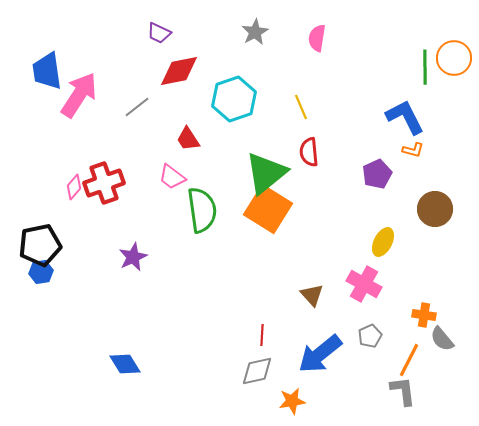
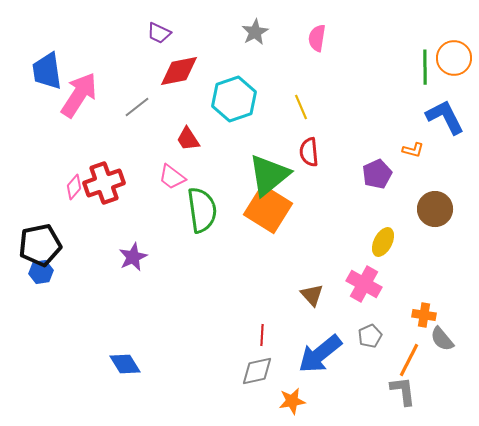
blue L-shape: moved 40 px right
green triangle: moved 3 px right, 2 px down
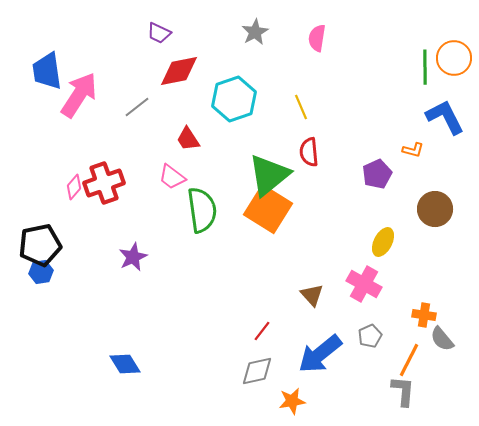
red line: moved 4 px up; rotated 35 degrees clockwise
gray L-shape: rotated 12 degrees clockwise
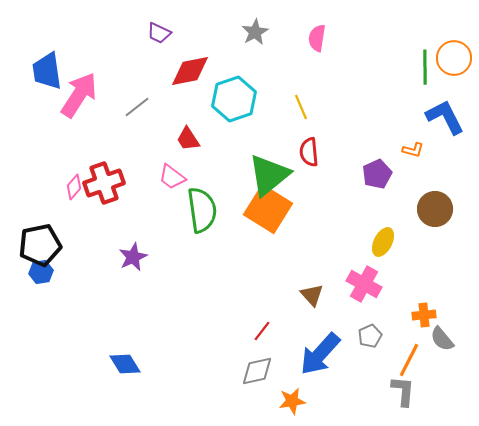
red diamond: moved 11 px right
orange cross: rotated 15 degrees counterclockwise
blue arrow: rotated 9 degrees counterclockwise
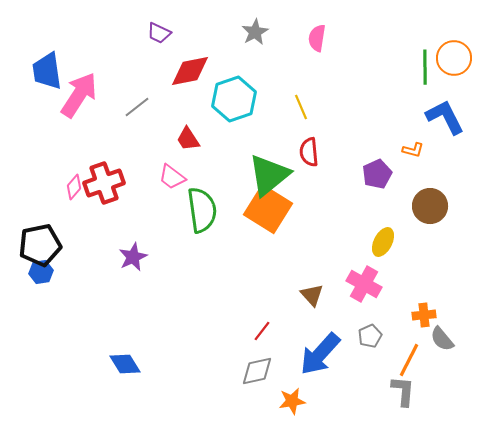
brown circle: moved 5 px left, 3 px up
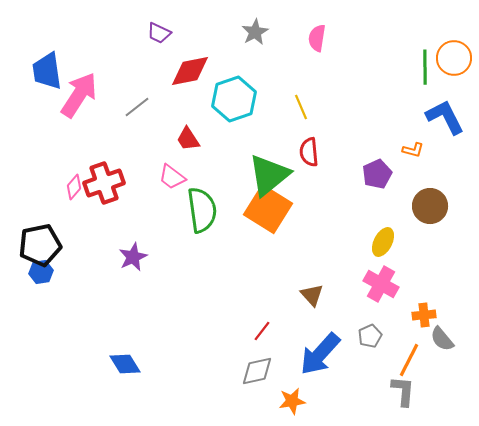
pink cross: moved 17 px right
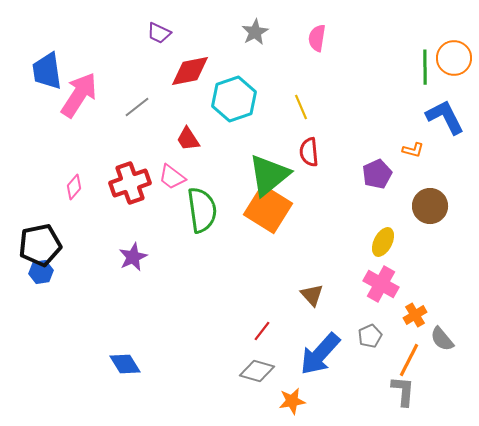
red cross: moved 26 px right
orange cross: moved 9 px left; rotated 25 degrees counterclockwise
gray diamond: rotated 28 degrees clockwise
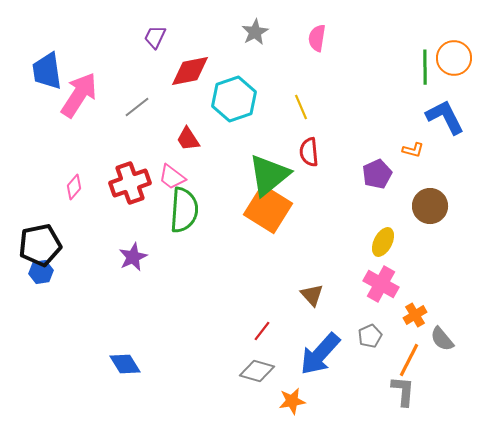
purple trapezoid: moved 4 px left, 4 px down; rotated 90 degrees clockwise
green semicircle: moved 18 px left; rotated 12 degrees clockwise
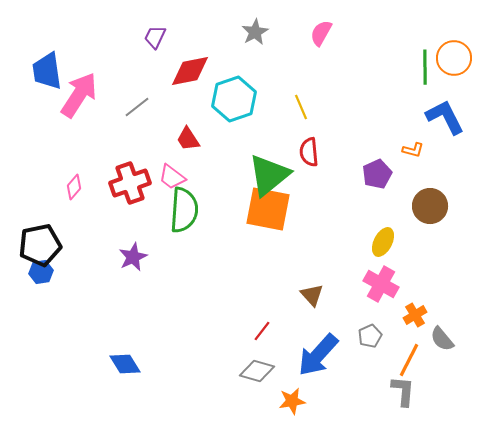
pink semicircle: moved 4 px right, 5 px up; rotated 20 degrees clockwise
orange square: rotated 21 degrees counterclockwise
blue arrow: moved 2 px left, 1 px down
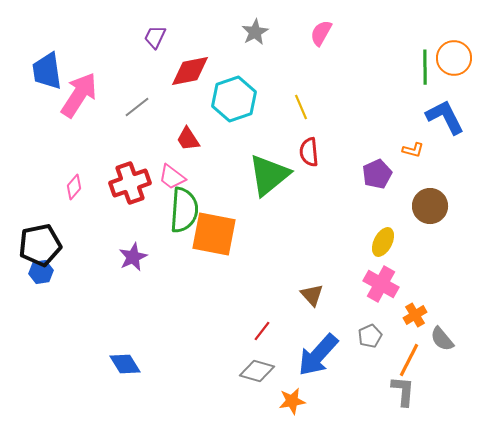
orange square: moved 54 px left, 25 px down
